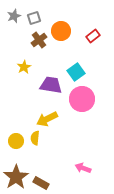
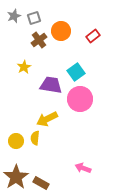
pink circle: moved 2 px left
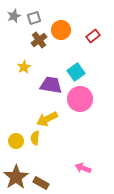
orange circle: moved 1 px up
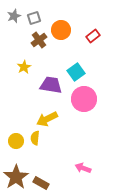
pink circle: moved 4 px right
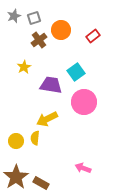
pink circle: moved 3 px down
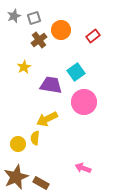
yellow circle: moved 2 px right, 3 px down
brown star: rotated 10 degrees clockwise
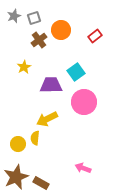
red rectangle: moved 2 px right
purple trapezoid: rotated 10 degrees counterclockwise
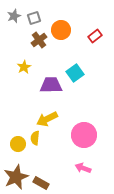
cyan square: moved 1 px left, 1 px down
pink circle: moved 33 px down
